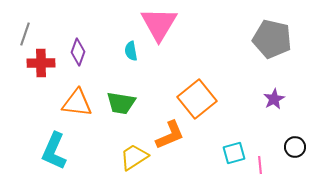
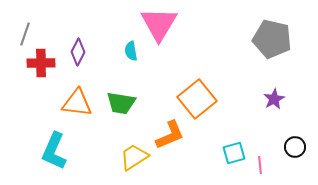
purple diamond: rotated 8 degrees clockwise
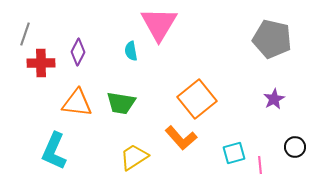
orange L-shape: moved 11 px right, 3 px down; rotated 72 degrees clockwise
